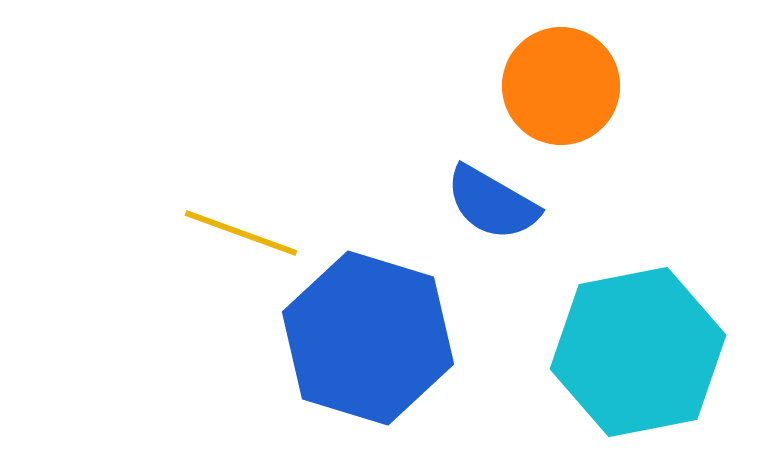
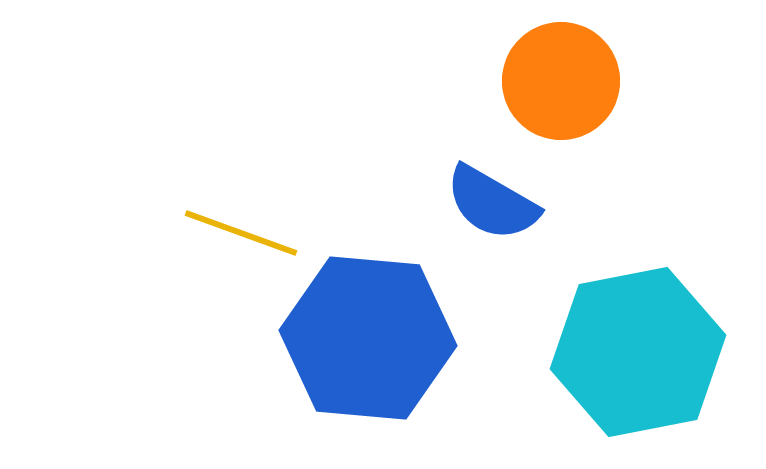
orange circle: moved 5 px up
blue hexagon: rotated 12 degrees counterclockwise
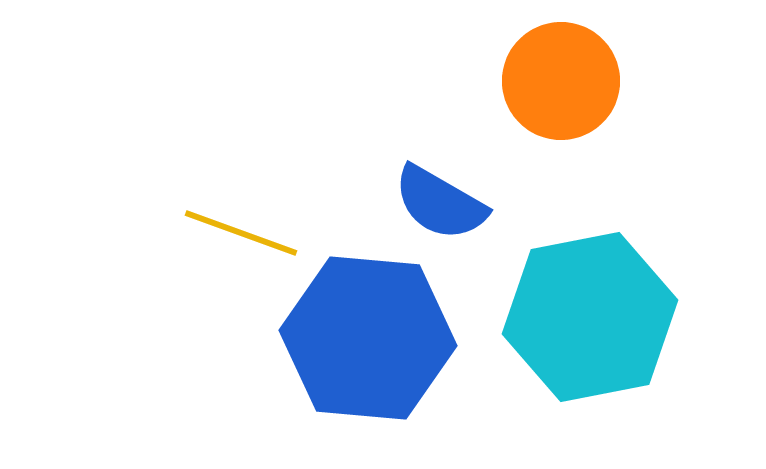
blue semicircle: moved 52 px left
cyan hexagon: moved 48 px left, 35 px up
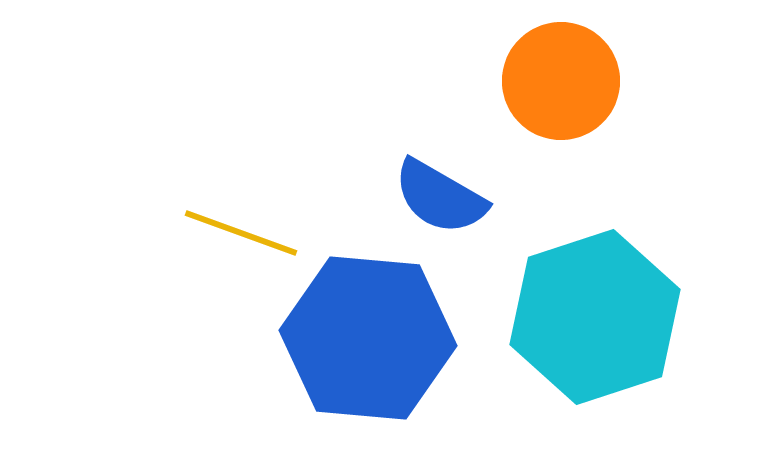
blue semicircle: moved 6 px up
cyan hexagon: moved 5 px right; rotated 7 degrees counterclockwise
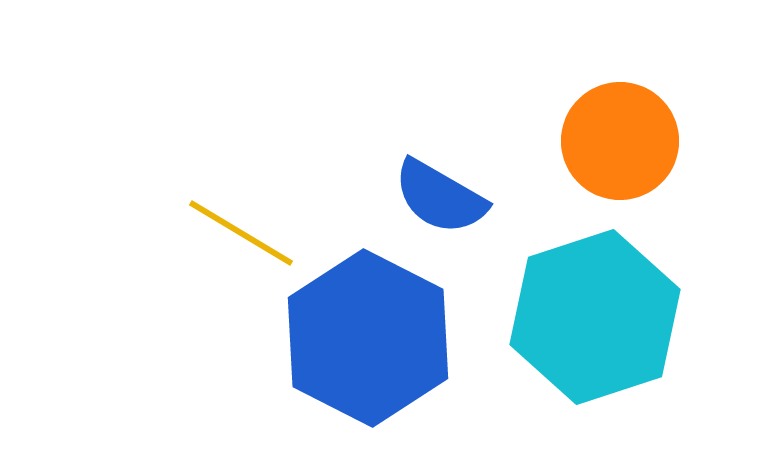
orange circle: moved 59 px right, 60 px down
yellow line: rotated 11 degrees clockwise
blue hexagon: rotated 22 degrees clockwise
